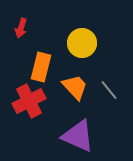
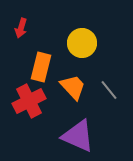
orange trapezoid: moved 2 px left
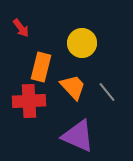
red arrow: rotated 54 degrees counterclockwise
gray line: moved 2 px left, 2 px down
red cross: rotated 24 degrees clockwise
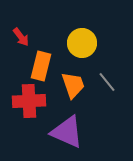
red arrow: moved 9 px down
orange rectangle: moved 1 px up
orange trapezoid: moved 2 px up; rotated 24 degrees clockwise
gray line: moved 10 px up
purple triangle: moved 11 px left, 4 px up
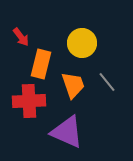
orange rectangle: moved 2 px up
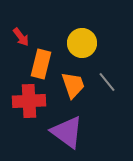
purple triangle: rotated 12 degrees clockwise
